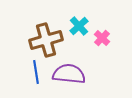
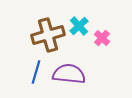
brown cross: moved 2 px right, 5 px up
blue line: rotated 25 degrees clockwise
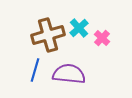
cyan cross: moved 2 px down
blue line: moved 1 px left, 2 px up
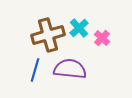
purple semicircle: moved 1 px right, 5 px up
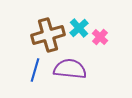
pink cross: moved 2 px left, 1 px up
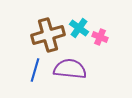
cyan cross: rotated 12 degrees counterclockwise
pink cross: rotated 21 degrees counterclockwise
